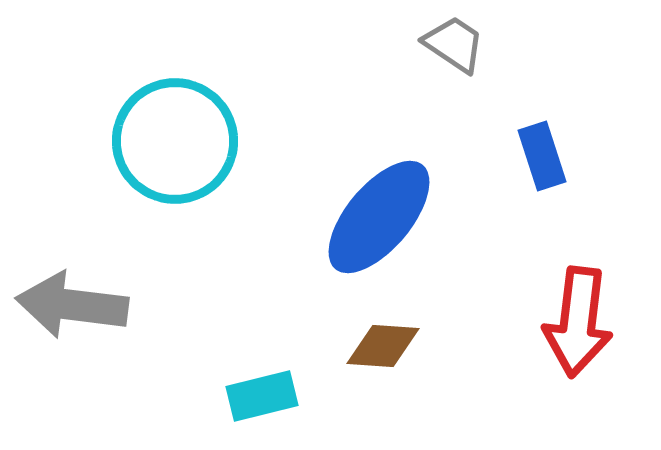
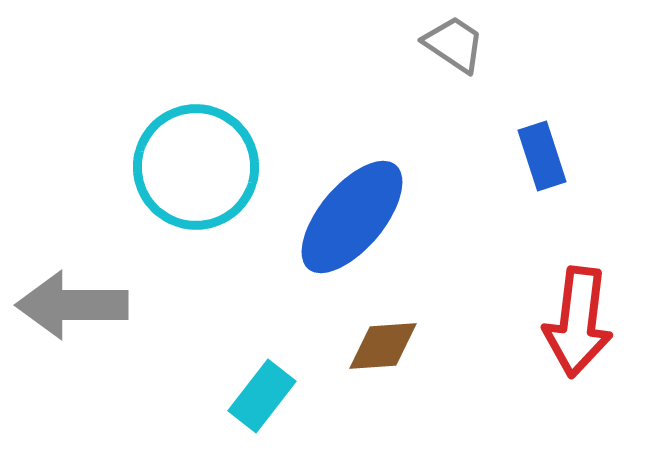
cyan circle: moved 21 px right, 26 px down
blue ellipse: moved 27 px left
gray arrow: rotated 7 degrees counterclockwise
brown diamond: rotated 8 degrees counterclockwise
cyan rectangle: rotated 38 degrees counterclockwise
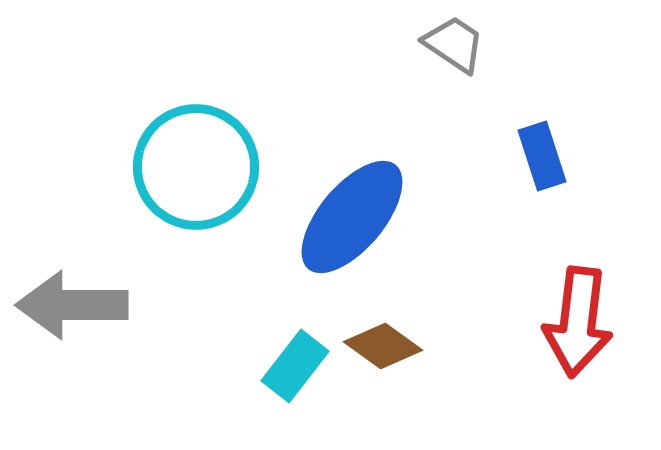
brown diamond: rotated 40 degrees clockwise
cyan rectangle: moved 33 px right, 30 px up
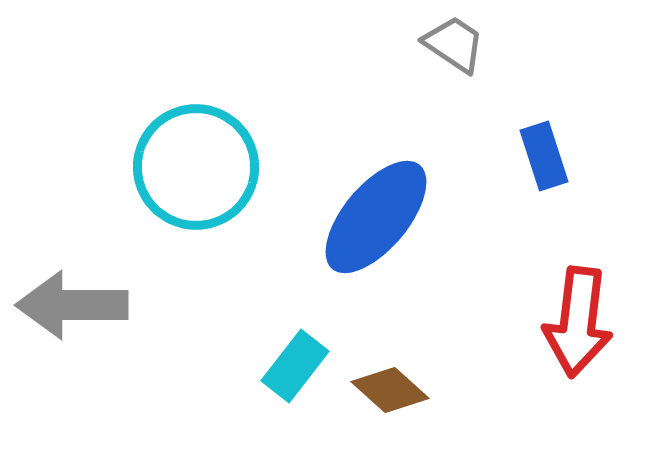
blue rectangle: moved 2 px right
blue ellipse: moved 24 px right
brown diamond: moved 7 px right, 44 px down; rotated 6 degrees clockwise
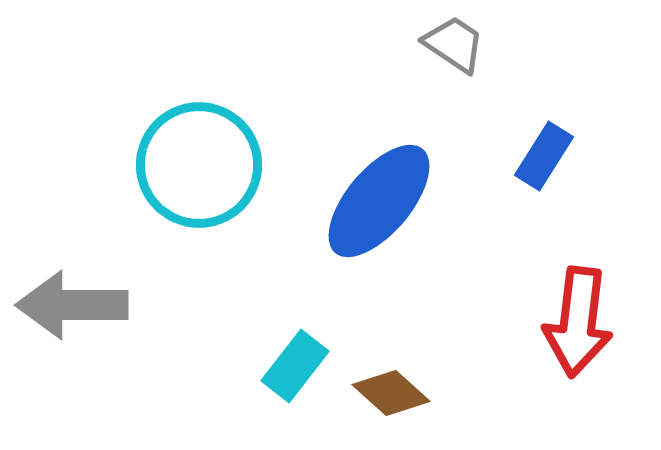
blue rectangle: rotated 50 degrees clockwise
cyan circle: moved 3 px right, 2 px up
blue ellipse: moved 3 px right, 16 px up
brown diamond: moved 1 px right, 3 px down
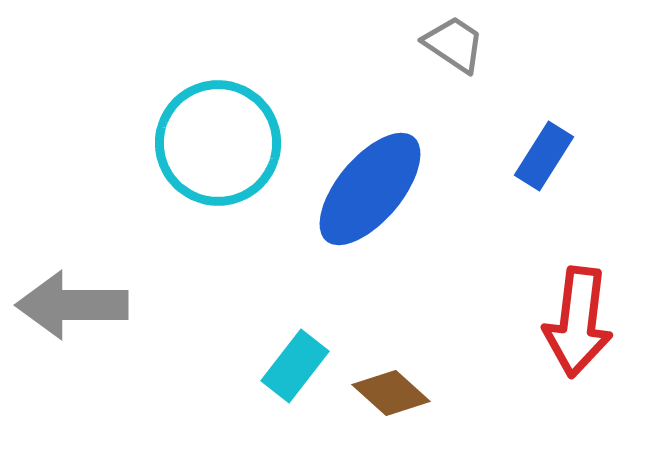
cyan circle: moved 19 px right, 22 px up
blue ellipse: moved 9 px left, 12 px up
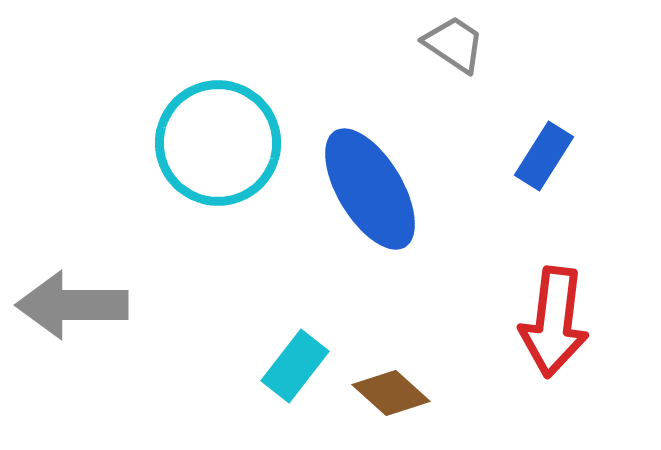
blue ellipse: rotated 71 degrees counterclockwise
red arrow: moved 24 px left
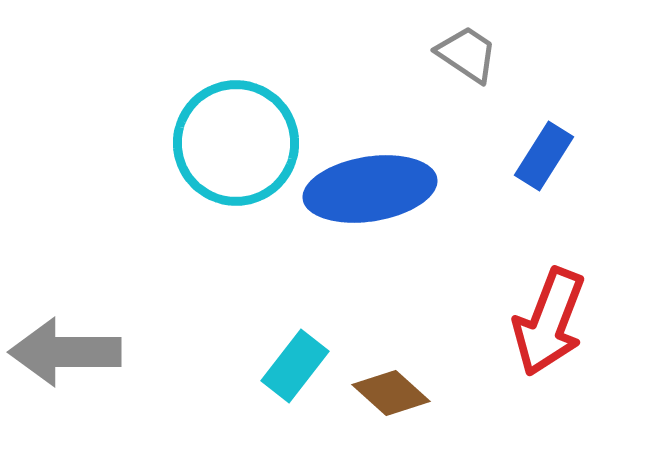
gray trapezoid: moved 13 px right, 10 px down
cyan circle: moved 18 px right
blue ellipse: rotated 68 degrees counterclockwise
gray arrow: moved 7 px left, 47 px down
red arrow: moved 5 px left; rotated 14 degrees clockwise
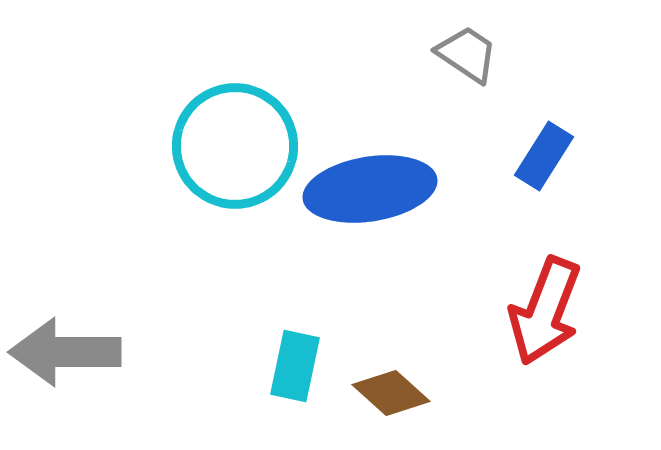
cyan circle: moved 1 px left, 3 px down
red arrow: moved 4 px left, 11 px up
cyan rectangle: rotated 26 degrees counterclockwise
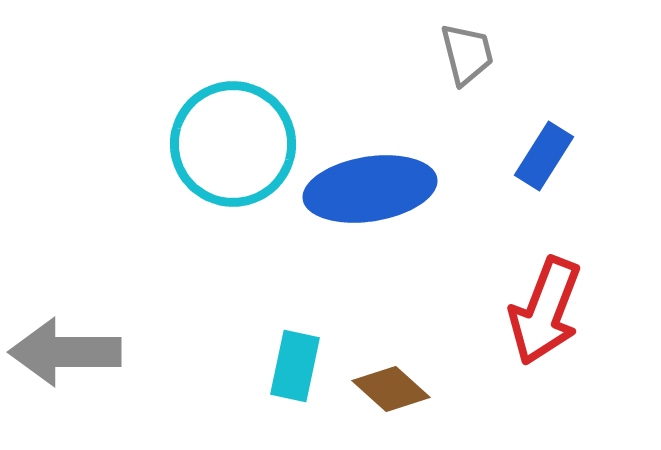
gray trapezoid: rotated 42 degrees clockwise
cyan circle: moved 2 px left, 2 px up
brown diamond: moved 4 px up
